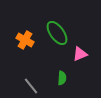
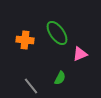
orange cross: rotated 24 degrees counterclockwise
green semicircle: moved 2 px left; rotated 24 degrees clockwise
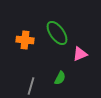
gray line: rotated 54 degrees clockwise
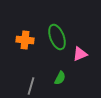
green ellipse: moved 4 px down; rotated 15 degrees clockwise
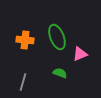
green semicircle: moved 5 px up; rotated 96 degrees counterclockwise
gray line: moved 8 px left, 4 px up
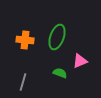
green ellipse: rotated 40 degrees clockwise
pink triangle: moved 7 px down
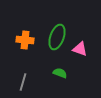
pink triangle: moved 12 px up; rotated 42 degrees clockwise
